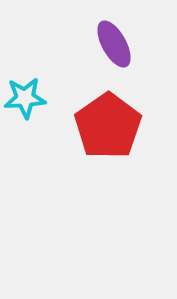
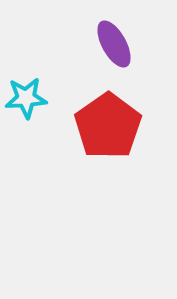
cyan star: moved 1 px right
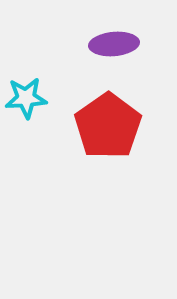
purple ellipse: rotated 66 degrees counterclockwise
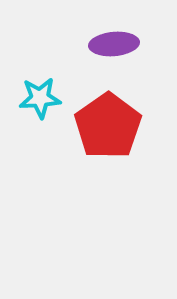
cyan star: moved 14 px right
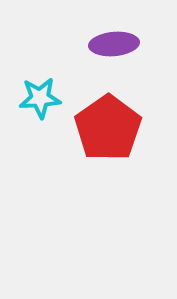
red pentagon: moved 2 px down
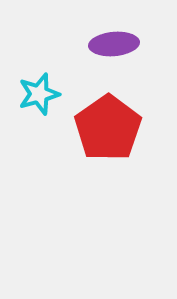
cyan star: moved 1 px left, 4 px up; rotated 12 degrees counterclockwise
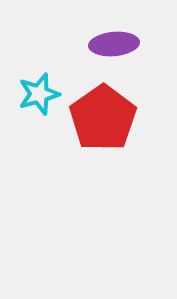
red pentagon: moved 5 px left, 10 px up
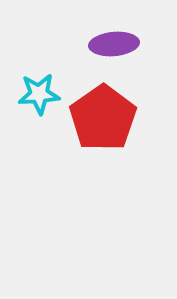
cyan star: rotated 12 degrees clockwise
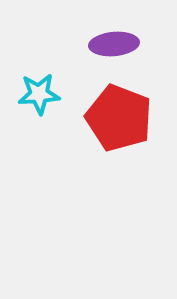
red pentagon: moved 16 px right; rotated 16 degrees counterclockwise
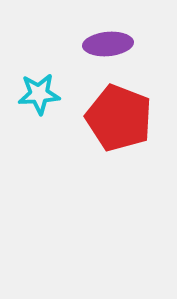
purple ellipse: moved 6 px left
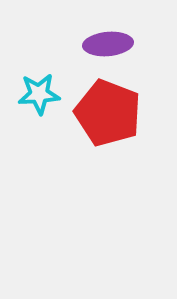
red pentagon: moved 11 px left, 5 px up
